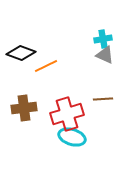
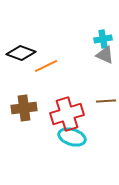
brown line: moved 3 px right, 2 px down
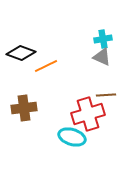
gray triangle: moved 3 px left, 2 px down
brown line: moved 6 px up
red cross: moved 21 px right
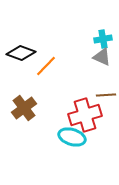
orange line: rotated 20 degrees counterclockwise
brown cross: rotated 30 degrees counterclockwise
red cross: moved 3 px left, 1 px down
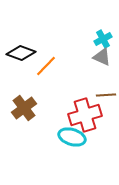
cyan cross: rotated 18 degrees counterclockwise
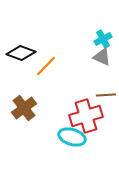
red cross: moved 1 px right, 1 px down
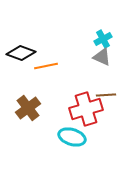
orange line: rotated 35 degrees clockwise
brown cross: moved 4 px right
red cross: moved 7 px up
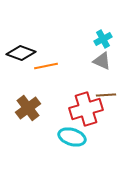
gray triangle: moved 4 px down
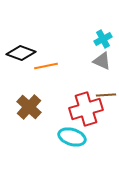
brown cross: moved 1 px right, 1 px up; rotated 10 degrees counterclockwise
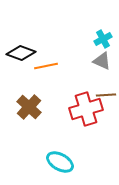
cyan ellipse: moved 12 px left, 25 px down; rotated 12 degrees clockwise
